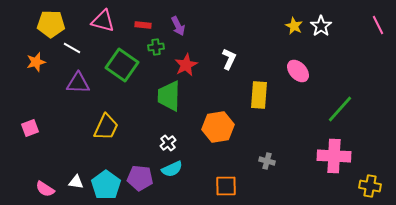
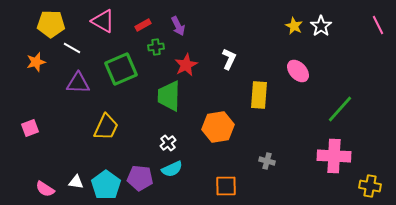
pink triangle: rotated 15 degrees clockwise
red rectangle: rotated 35 degrees counterclockwise
green square: moved 1 px left, 4 px down; rotated 32 degrees clockwise
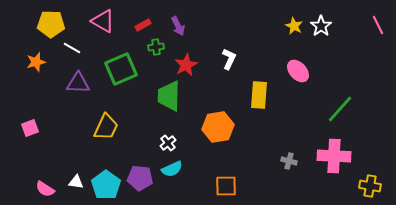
gray cross: moved 22 px right
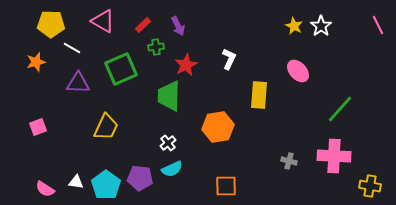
red rectangle: rotated 14 degrees counterclockwise
pink square: moved 8 px right, 1 px up
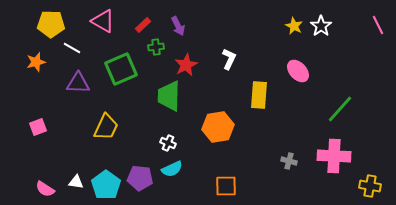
white cross: rotated 28 degrees counterclockwise
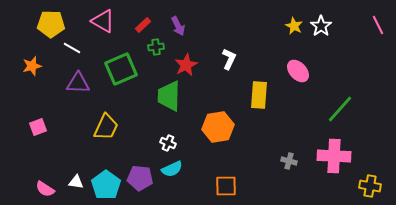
orange star: moved 4 px left, 4 px down
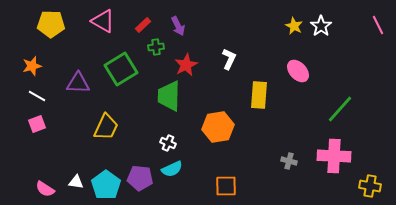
white line: moved 35 px left, 48 px down
green square: rotated 8 degrees counterclockwise
pink square: moved 1 px left, 3 px up
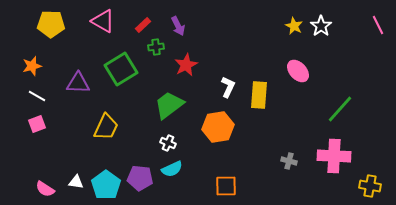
white L-shape: moved 1 px left, 28 px down
green trapezoid: moved 9 px down; rotated 52 degrees clockwise
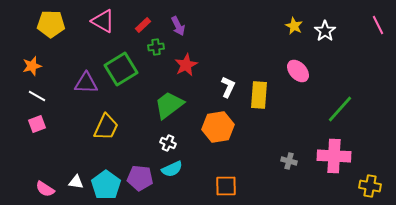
white star: moved 4 px right, 5 px down
purple triangle: moved 8 px right
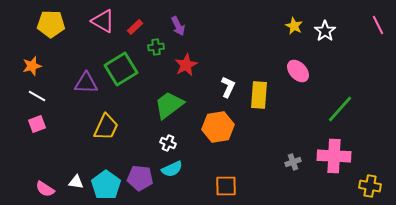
red rectangle: moved 8 px left, 2 px down
gray cross: moved 4 px right, 1 px down; rotated 35 degrees counterclockwise
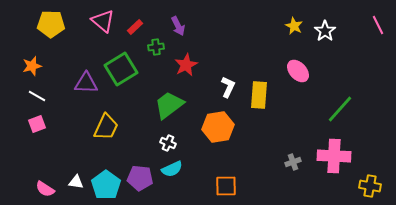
pink triangle: rotated 10 degrees clockwise
